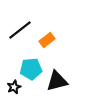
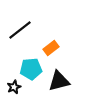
orange rectangle: moved 4 px right, 8 px down
black triangle: moved 2 px right
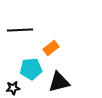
black line: rotated 35 degrees clockwise
black triangle: moved 1 px down
black star: moved 1 px left, 1 px down; rotated 16 degrees clockwise
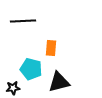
black line: moved 3 px right, 9 px up
orange rectangle: rotated 49 degrees counterclockwise
cyan pentagon: rotated 20 degrees clockwise
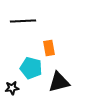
orange rectangle: moved 2 px left; rotated 14 degrees counterclockwise
cyan pentagon: moved 1 px up
black star: moved 1 px left
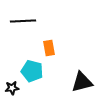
cyan pentagon: moved 1 px right, 3 px down
black triangle: moved 23 px right
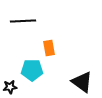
cyan pentagon: moved 1 px up; rotated 15 degrees counterclockwise
black triangle: rotated 50 degrees clockwise
black star: moved 2 px left, 1 px up
